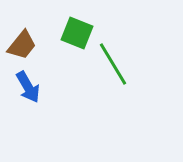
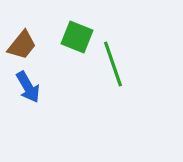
green square: moved 4 px down
green line: rotated 12 degrees clockwise
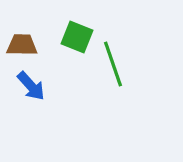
brown trapezoid: rotated 128 degrees counterclockwise
blue arrow: moved 3 px right, 1 px up; rotated 12 degrees counterclockwise
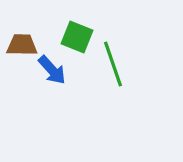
blue arrow: moved 21 px right, 16 px up
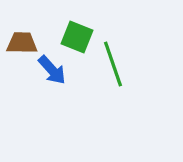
brown trapezoid: moved 2 px up
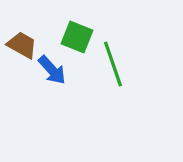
brown trapezoid: moved 2 px down; rotated 28 degrees clockwise
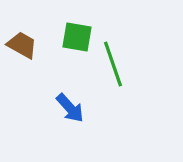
green square: rotated 12 degrees counterclockwise
blue arrow: moved 18 px right, 38 px down
